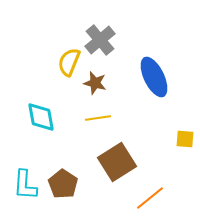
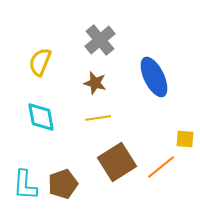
yellow semicircle: moved 29 px left
brown pentagon: rotated 20 degrees clockwise
orange line: moved 11 px right, 31 px up
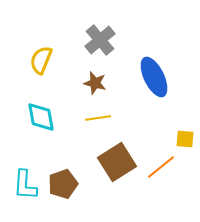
yellow semicircle: moved 1 px right, 2 px up
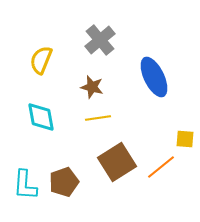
brown star: moved 3 px left, 4 px down
brown pentagon: moved 1 px right, 2 px up
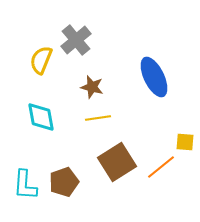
gray cross: moved 24 px left
yellow square: moved 3 px down
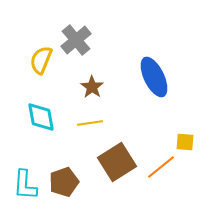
brown star: rotated 20 degrees clockwise
yellow line: moved 8 px left, 5 px down
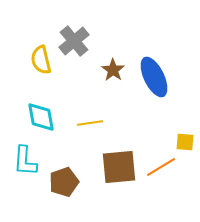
gray cross: moved 2 px left, 1 px down
yellow semicircle: rotated 36 degrees counterclockwise
brown star: moved 21 px right, 17 px up
brown square: moved 2 px right, 5 px down; rotated 27 degrees clockwise
orange line: rotated 8 degrees clockwise
cyan L-shape: moved 24 px up
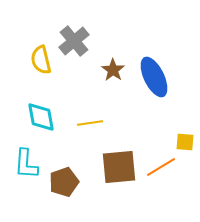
cyan L-shape: moved 1 px right, 3 px down
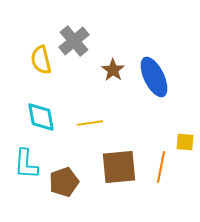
orange line: rotated 48 degrees counterclockwise
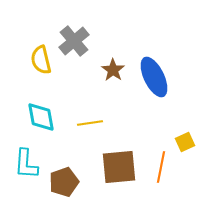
yellow square: rotated 30 degrees counterclockwise
